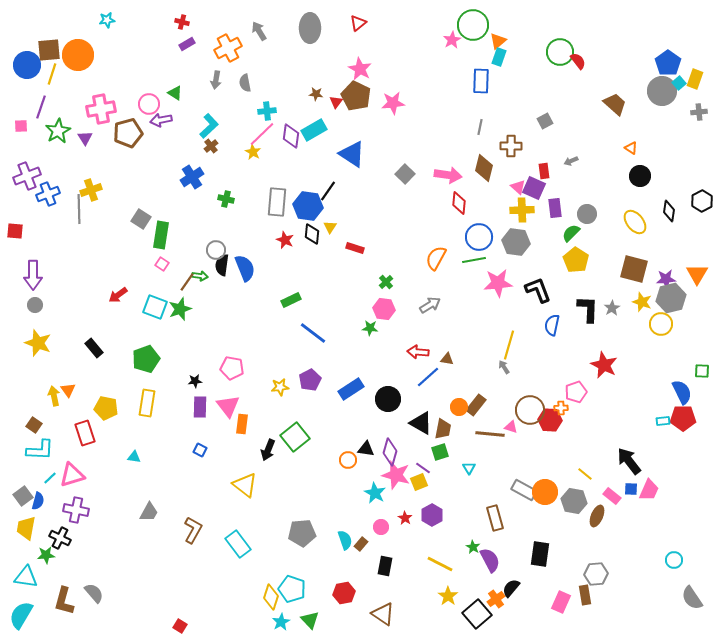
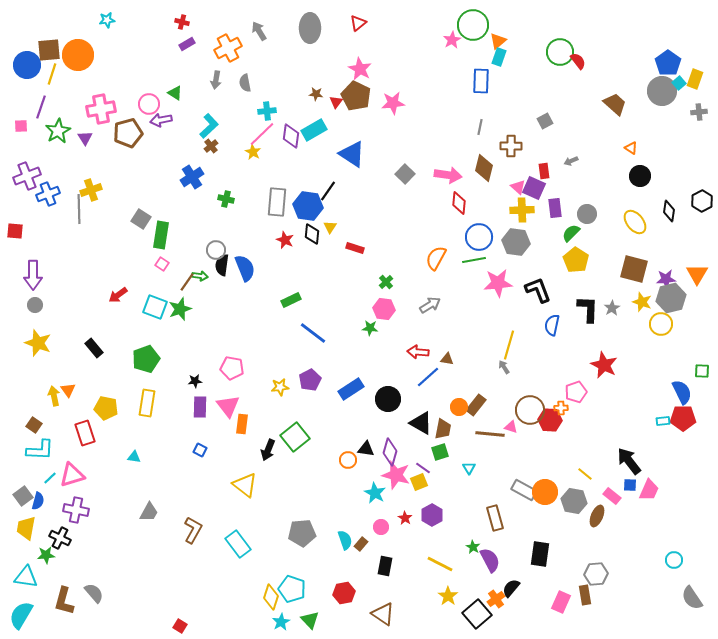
blue square at (631, 489): moved 1 px left, 4 px up
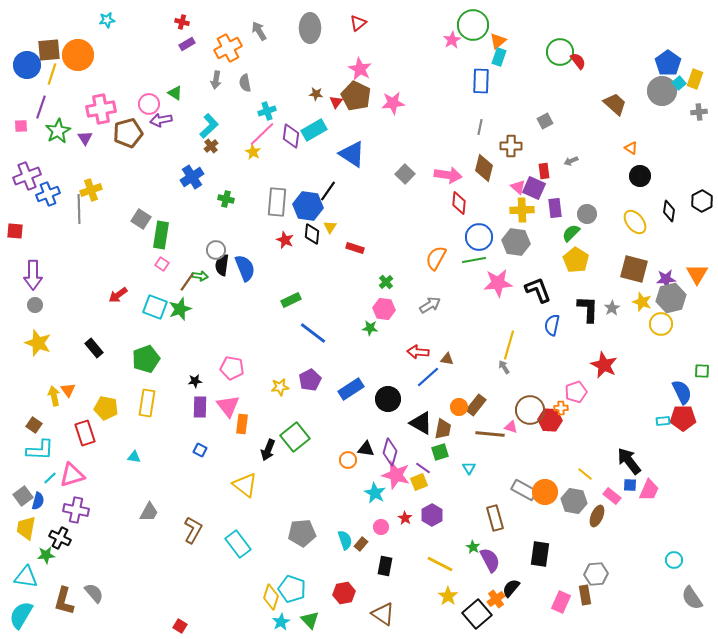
cyan cross at (267, 111): rotated 12 degrees counterclockwise
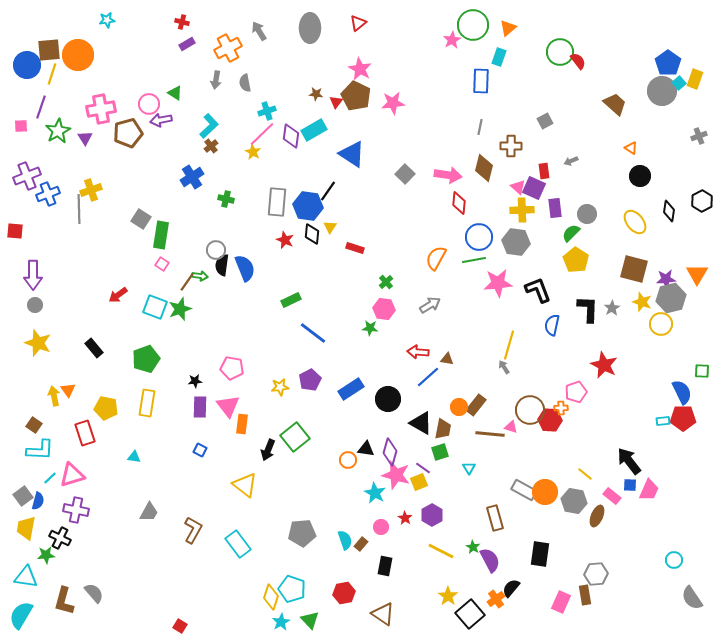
orange triangle at (498, 41): moved 10 px right, 13 px up
gray cross at (699, 112): moved 24 px down; rotated 14 degrees counterclockwise
yellow line at (440, 564): moved 1 px right, 13 px up
black square at (477, 614): moved 7 px left
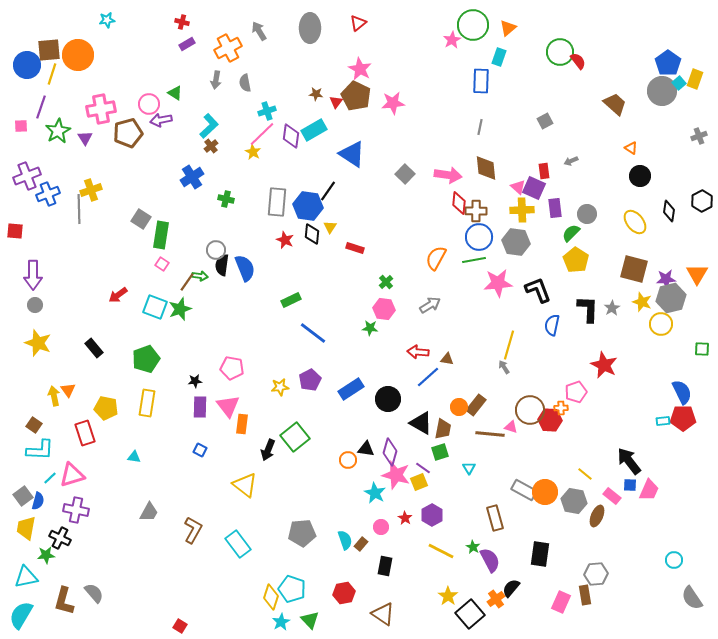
brown cross at (511, 146): moved 35 px left, 65 px down
brown diamond at (484, 168): moved 2 px right; rotated 20 degrees counterclockwise
green square at (702, 371): moved 22 px up
cyan triangle at (26, 577): rotated 20 degrees counterclockwise
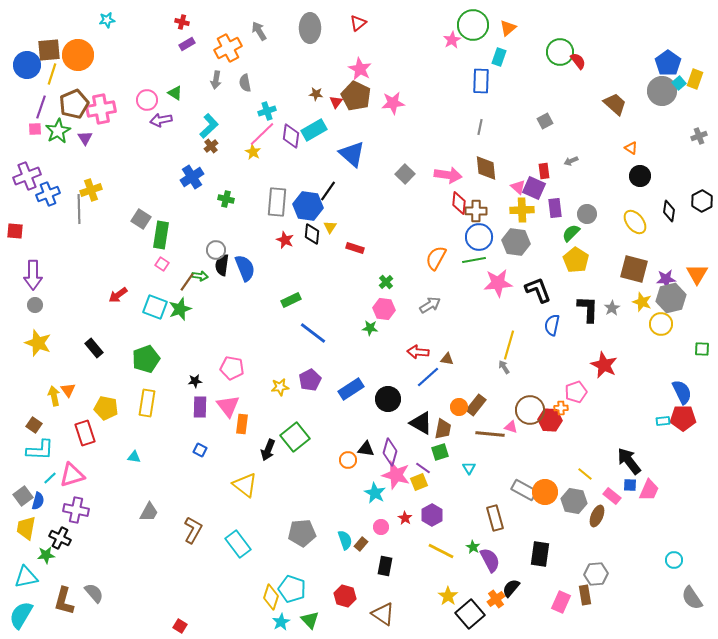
pink circle at (149, 104): moved 2 px left, 4 px up
pink square at (21, 126): moved 14 px right, 3 px down
brown pentagon at (128, 133): moved 54 px left, 29 px up; rotated 8 degrees counterclockwise
blue triangle at (352, 154): rotated 8 degrees clockwise
red hexagon at (344, 593): moved 1 px right, 3 px down; rotated 25 degrees clockwise
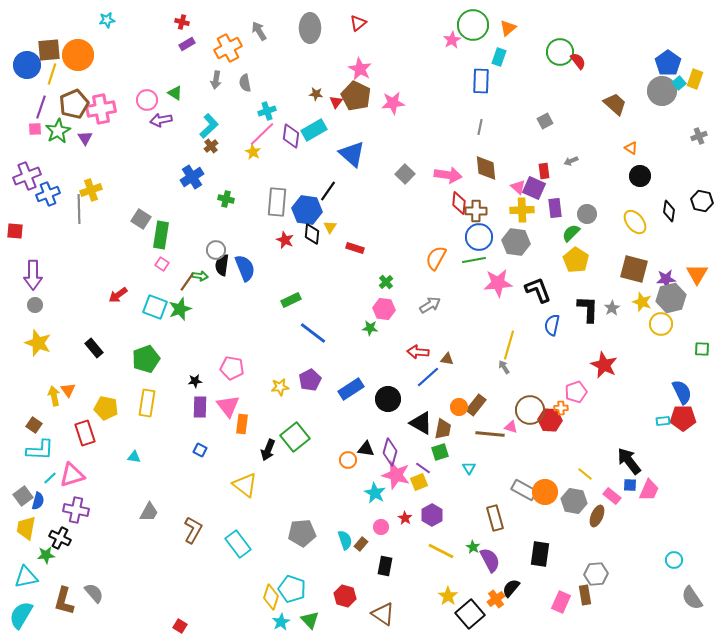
black hexagon at (702, 201): rotated 20 degrees counterclockwise
blue hexagon at (308, 206): moved 1 px left, 4 px down
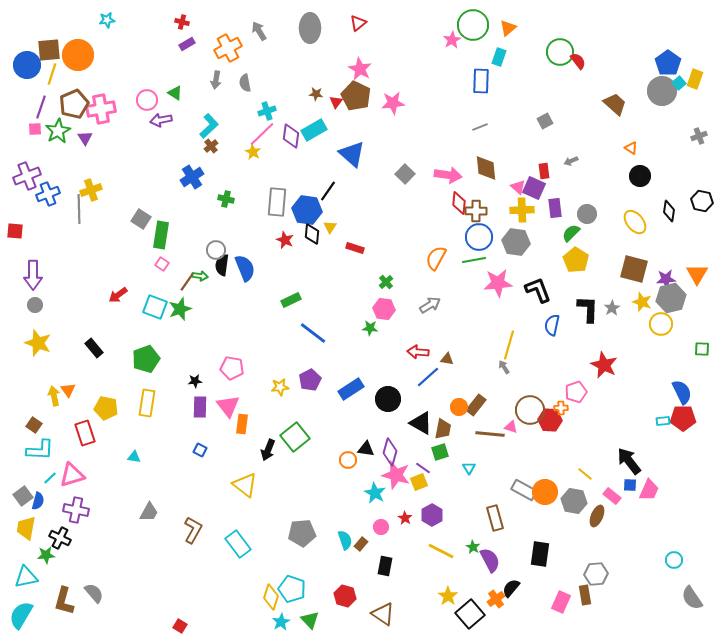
gray line at (480, 127): rotated 56 degrees clockwise
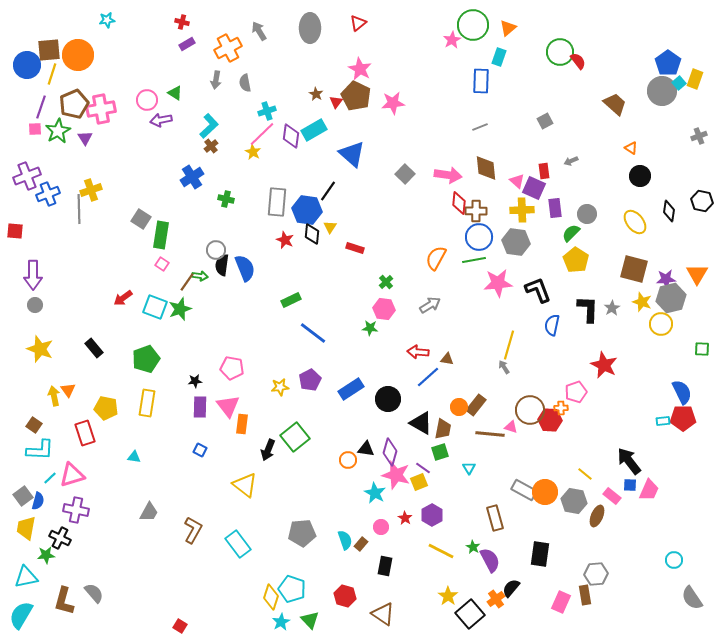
brown star at (316, 94): rotated 24 degrees clockwise
pink triangle at (518, 187): moved 1 px left, 6 px up
red arrow at (118, 295): moved 5 px right, 3 px down
yellow star at (38, 343): moved 2 px right, 6 px down
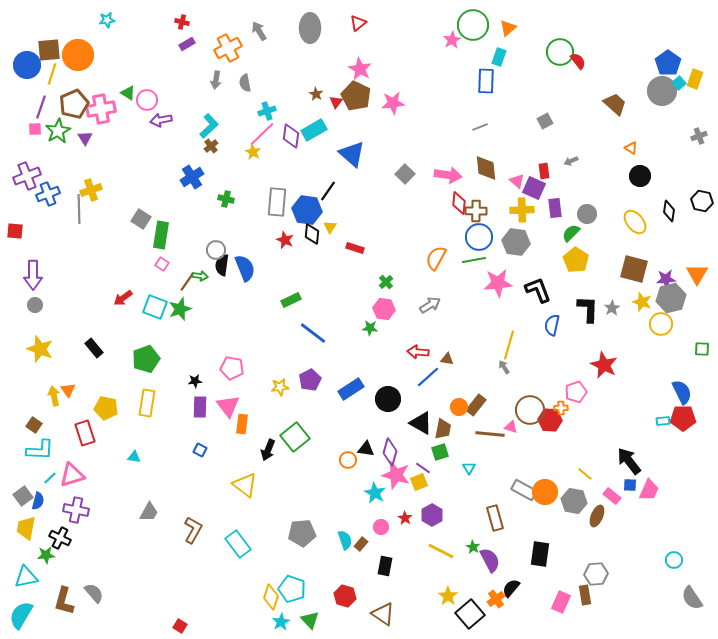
blue rectangle at (481, 81): moved 5 px right
green triangle at (175, 93): moved 47 px left
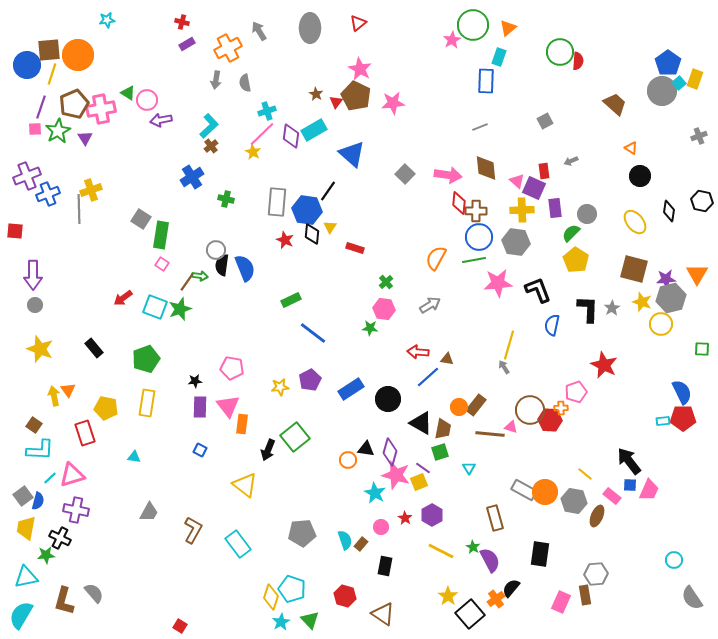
red semicircle at (578, 61): rotated 42 degrees clockwise
